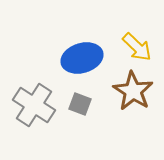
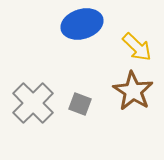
blue ellipse: moved 34 px up
gray cross: moved 1 px left, 2 px up; rotated 12 degrees clockwise
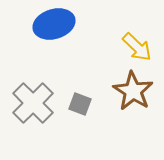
blue ellipse: moved 28 px left
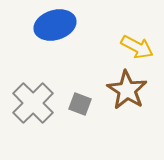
blue ellipse: moved 1 px right, 1 px down
yellow arrow: rotated 16 degrees counterclockwise
brown star: moved 6 px left, 1 px up
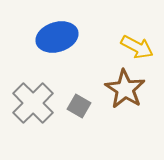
blue ellipse: moved 2 px right, 12 px down
brown star: moved 2 px left, 1 px up
gray square: moved 1 px left, 2 px down; rotated 10 degrees clockwise
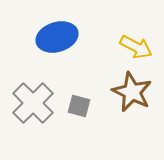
yellow arrow: moved 1 px left
brown star: moved 7 px right, 3 px down; rotated 6 degrees counterclockwise
gray square: rotated 15 degrees counterclockwise
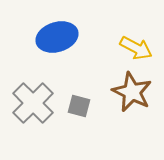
yellow arrow: moved 1 px down
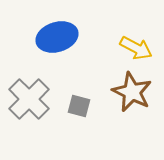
gray cross: moved 4 px left, 4 px up
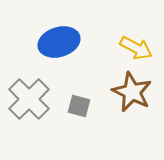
blue ellipse: moved 2 px right, 5 px down
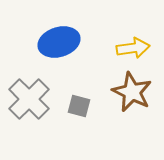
yellow arrow: moved 3 px left; rotated 36 degrees counterclockwise
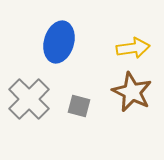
blue ellipse: rotated 57 degrees counterclockwise
